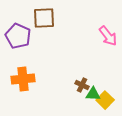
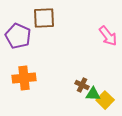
orange cross: moved 1 px right, 1 px up
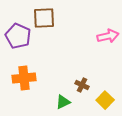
pink arrow: rotated 65 degrees counterclockwise
green triangle: moved 30 px left, 8 px down; rotated 28 degrees counterclockwise
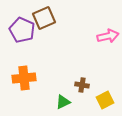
brown square: rotated 20 degrees counterclockwise
purple pentagon: moved 4 px right, 6 px up
brown cross: rotated 16 degrees counterclockwise
yellow square: rotated 18 degrees clockwise
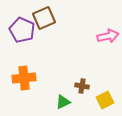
brown cross: moved 1 px down
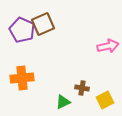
brown square: moved 1 px left, 6 px down
pink arrow: moved 10 px down
orange cross: moved 2 px left
brown cross: moved 2 px down
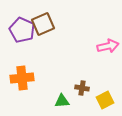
green triangle: moved 1 px left, 1 px up; rotated 21 degrees clockwise
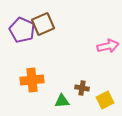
orange cross: moved 10 px right, 2 px down
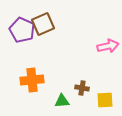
yellow square: rotated 24 degrees clockwise
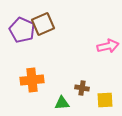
green triangle: moved 2 px down
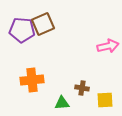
purple pentagon: rotated 20 degrees counterclockwise
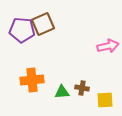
green triangle: moved 11 px up
